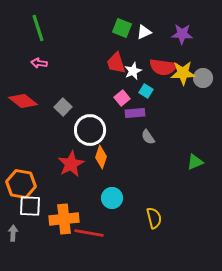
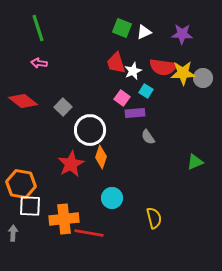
pink square: rotated 14 degrees counterclockwise
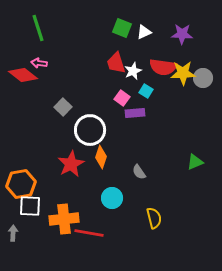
red diamond: moved 26 px up
gray semicircle: moved 9 px left, 35 px down
orange hexagon: rotated 20 degrees counterclockwise
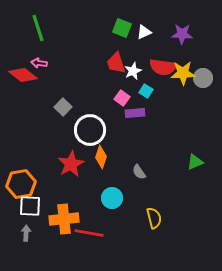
gray arrow: moved 13 px right
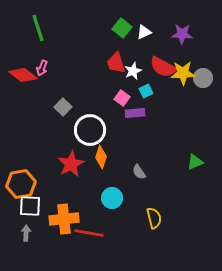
green square: rotated 18 degrees clockwise
pink arrow: moved 3 px right, 5 px down; rotated 77 degrees counterclockwise
red semicircle: rotated 20 degrees clockwise
cyan square: rotated 32 degrees clockwise
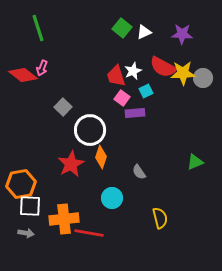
red trapezoid: moved 13 px down
yellow semicircle: moved 6 px right
gray arrow: rotated 98 degrees clockwise
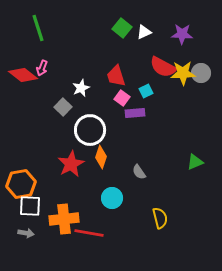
white star: moved 52 px left, 17 px down
gray circle: moved 2 px left, 5 px up
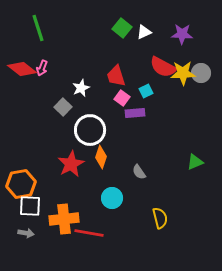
red diamond: moved 1 px left, 6 px up
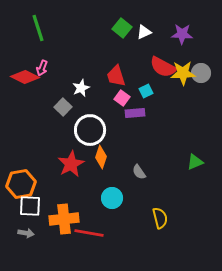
red diamond: moved 3 px right, 8 px down; rotated 12 degrees counterclockwise
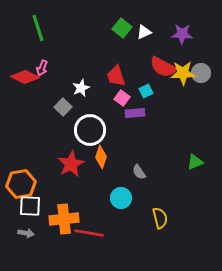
cyan circle: moved 9 px right
